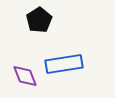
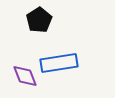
blue rectangle: moved 5 px left, 1 px up
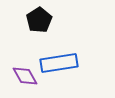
purple diamond: rotated 8 degrees counterclockwise
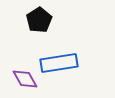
purple diamond: moved 3 px down
